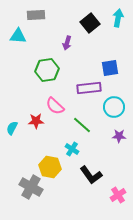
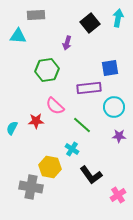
gray cross: rotated 20 degrees counterclockwise
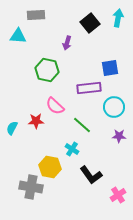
green hexagon: rotated 20 degrees clockwise
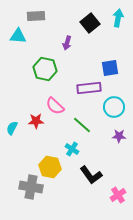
gray rectangle: moved 1 px down
green hexagon: moved 2 px left, 1 px up
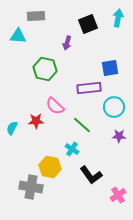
black square: moved 2 px left, 1 px down; rotated 18 degrees clockwise
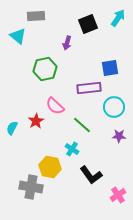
cyan arrow: rotated 24 degrees clockwise
cyan triangle: rotated 36 degrees clockwise
green hexagon: rotated 25 degrees counterclockwise
red star: rotated 28 degrees counterclockwise
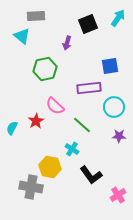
cyan triangle: moved 4 px right
blue square: moved 2 px up
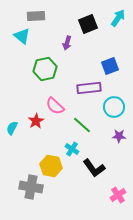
blue square: rotated 12 degrees counterclockwise
yellow hexagon: moved 1 px right, 1 px up
black L-shape: moved 3 px right, 7 px up
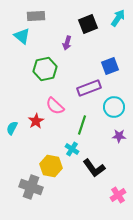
purple rectangle: rotated 15 degrees counterclockwise
green line: rotated 66 degrees clockwise
gray cross: rotated 10 degrees clockwise
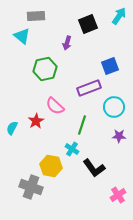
cyan arrow: moved 1 px right, 2 px up
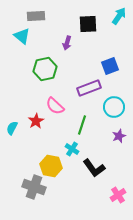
black square: rotated 18 degrees clockwise
purple star: rotated 24 degrees counterclockwise
gray cross: moved 3 px right
